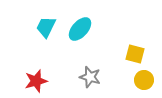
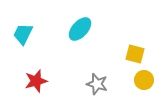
cyan trapezoid: moved 23 px left, 7 px down
gray star: moved 7 px right, 7 px down
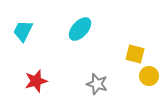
cyan trapezoid: moved 3 px up
yellow circle: moved 5 px right, 4 px up
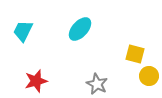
gray star: rotated 10 degrees clockwise
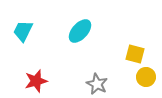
cyan ellipse: moved 2 px down
yellow circle: moved 3 px left, 1 px down
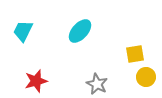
yellow square: rotated 24 degrees counterclockwise
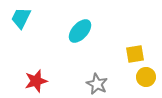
cyan trapezoid: moved 2 px left, 13 px up
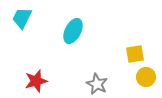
cyan trapezoid: moved 1 px right
cyan ellipse: moved 7 px left; rotated 15 degrees counterclockwise
